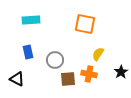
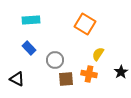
orange square: rotated 20 degrees clockwise
blue rectangle: moved 1 px right, 4 px up; rotated 32 degrees counterclockwise
brown square: moved 2 px left
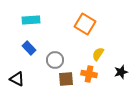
black star: rotated 16 degrees clockwise
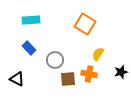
brown square: moved 2 px right
